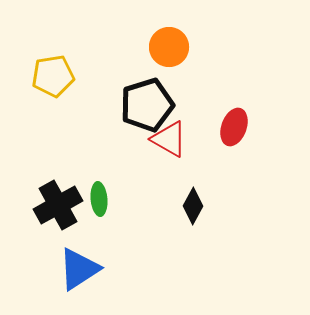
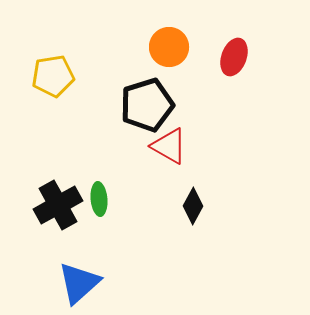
red ellipse: moved 70 px up
red triangle: moved 7 px down
blue triangle: moved 14 px down; rotated 9 degrees counterclockwise
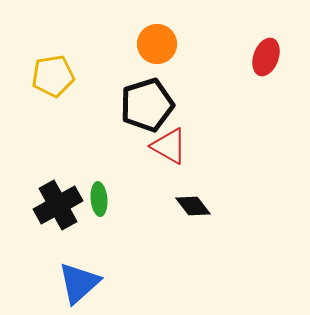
orange circle: moved 12 px left, 3 px up
red ellipse: moved 32 px right
black diamond: rotated 66 degrees counterclockwise
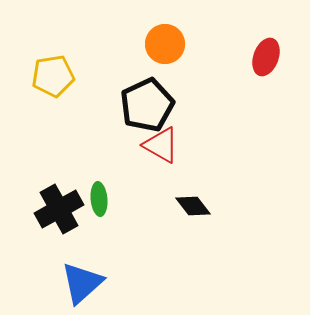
orange circle: moved 8 px right
black pentagon: rotated 8 degrees counterclockwise
red triangle: moved 8 px left, 1 px up
black cross: moved 1 px right, 4 px down
blue triangle: moved 3 px right
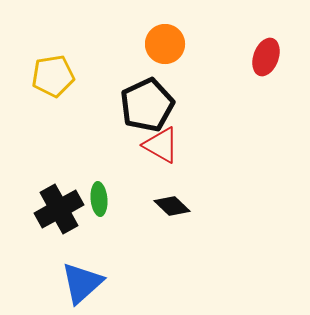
black diamond: moved 21 px left; rotated 9 degrees counterclockwise
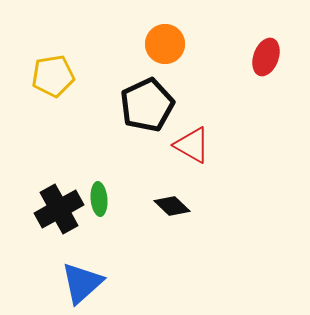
red triangle: moved 31 px right
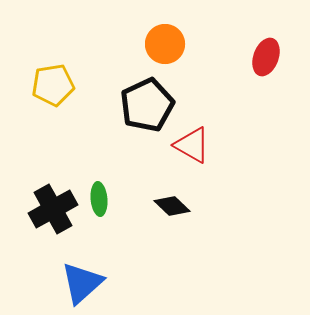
yellow pentagon: moved 9 px down
black cross: moved 6 px left
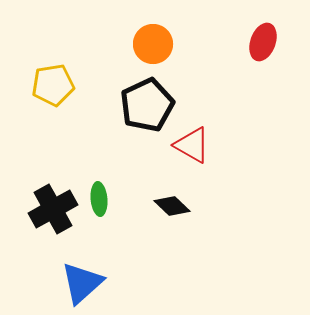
orange circle: moved 12 px left
red ellipse: moved 3 px left, 15 px up
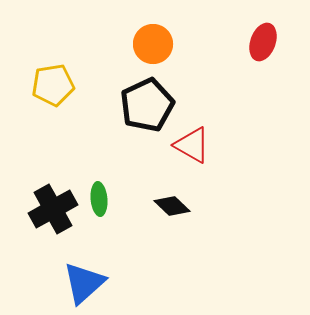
blue triangle: moved 2 px right
